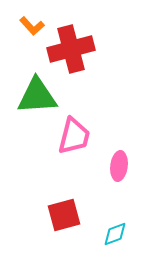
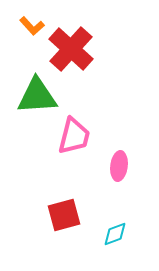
red cross: rotated 33 degrees counterclockwise
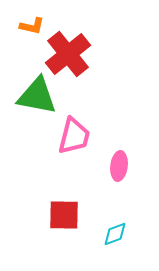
orange L-shape: rotated 35 degrees counterclockwise
red cross: moved 3 px left, 5 px down; rotated 9 degrees clockwise
green triangle: rotated 15 degrees clockwise
red square: rotated 16 degrees clockwise
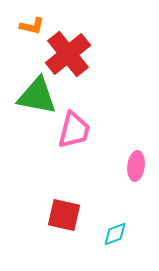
pink trapezoid: moved 6 px up
pink ellipse: moved 17 px right
red square: rotated 12 degrees clockwise
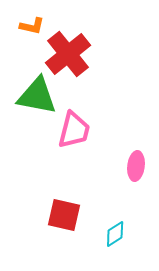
cyan diamond: rotated 12 degrees counterclockwise
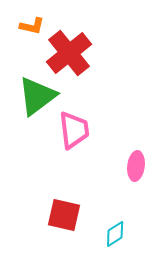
red cross: moved 1 px right, 1 px up
green triangle: rotated 48 degrees counterclockwise
pink trapezoid: rotated 21 degrees counterclockwise
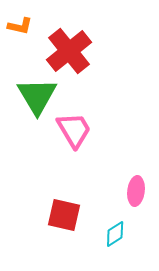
orange L-shape: moved 12 px left
red cross: moved 2 px up
green triangle: rotated 24 degrees counterclockwise
pink trapezoid: rotated 24 degrees counterclockwise
pink ellipse: moved 25 px down
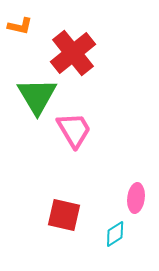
red cross: moved 4 px right, 2 px down
pink ellipse: moved 7 px down
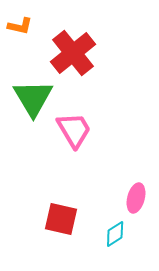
green triangle: moved 4 px left, 2 px down
pink ellipse: rotated 8 degrees clockwise
red square: moved 3 px left, 4 px down
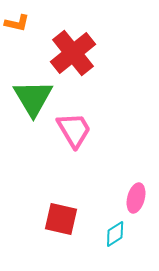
orange L-shape: moved 3 px left, 3 px up
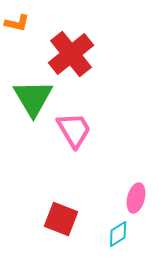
red cross: moved 2 px left, 1 px down
red square: rotated 8 degrees clockwise
cyan diamond: moved 3 px right
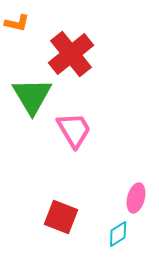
green triangle: moved 1 px left, 2 px up
red square: moved 2 px up
